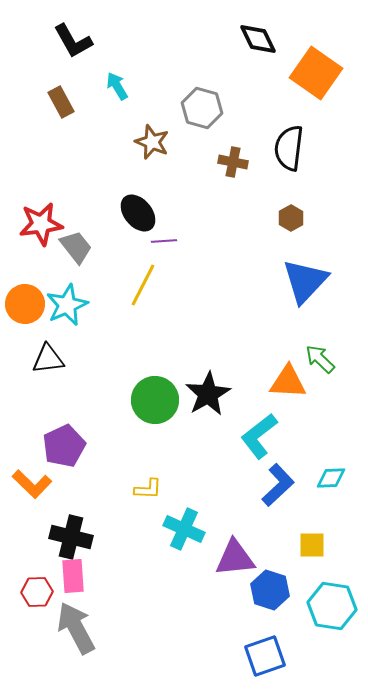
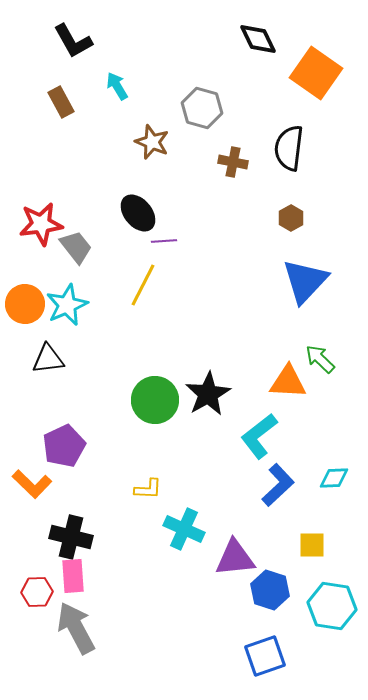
cyan diamond: moved 3 px right
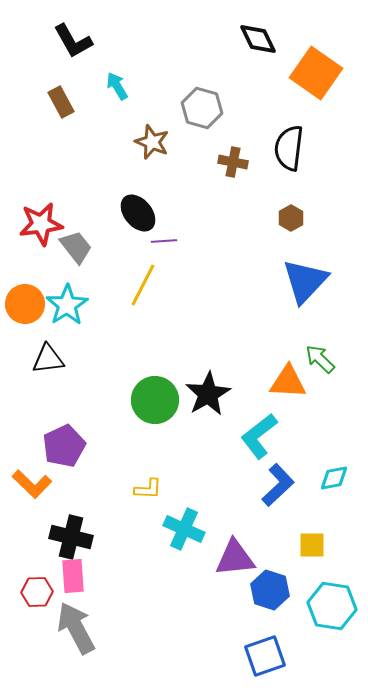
cyan star: rotated 9 degrees counterclockwise
cyan diamond: rotated 8 degrees counterclockwise
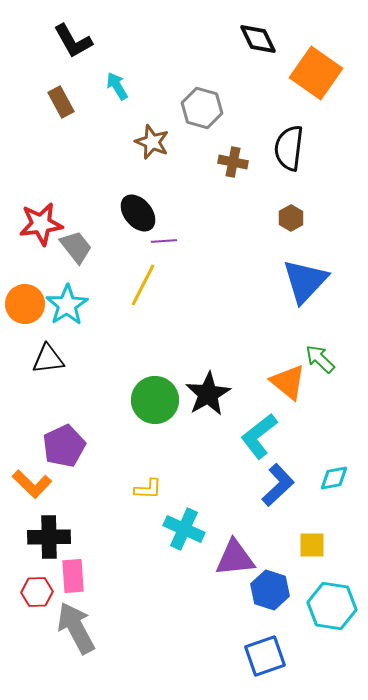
orange triangle: rotated 36 degrees clockwise
black cross: moved 22 px left; rotated 15 degrees counterclockwise
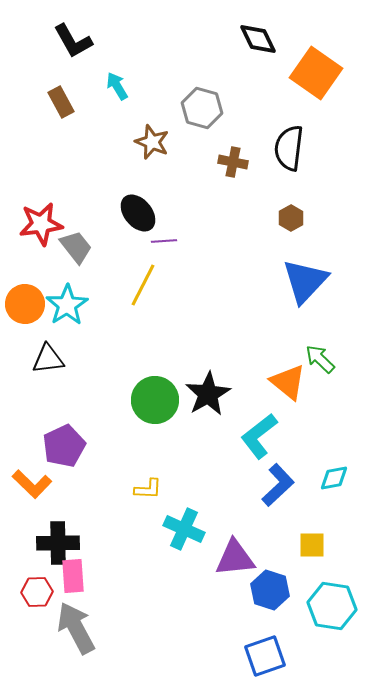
black cross: moved 9 px right, 6 px down
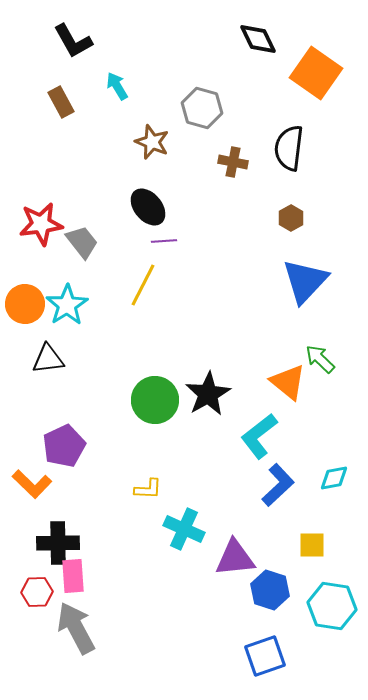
black ellipse: moved 10 px right, 6 px up
gray trapezoid: moved 6 px right, 5 px up
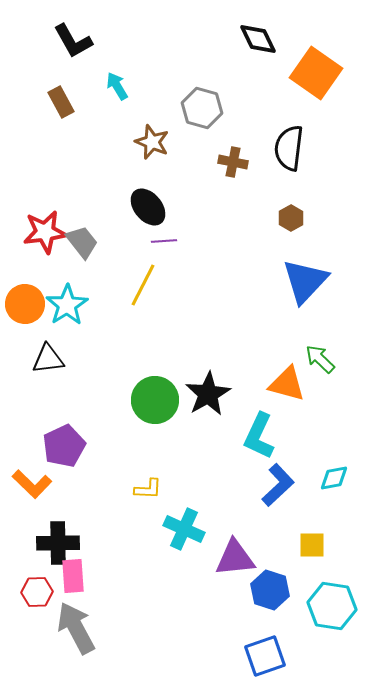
red star: moved 4 px right, 8 px down
orange triangle: moved 1 px left, 2 px down; rotated 24 degrees counterclockwise
cyan L-shape: rotated 27 degrees counterclockwise
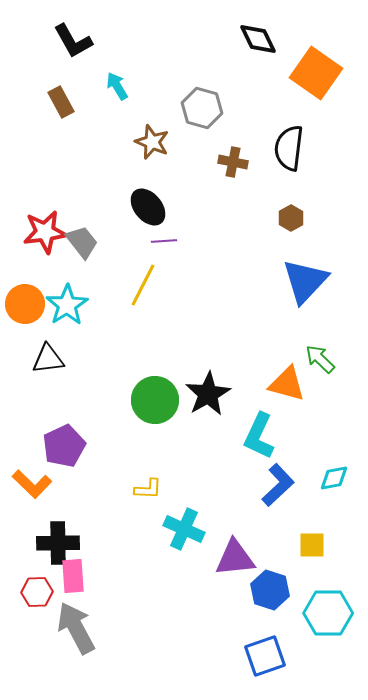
cyan hexagon: moved 4 px left, 7 px down; rotated 9 degrees counterclockwise
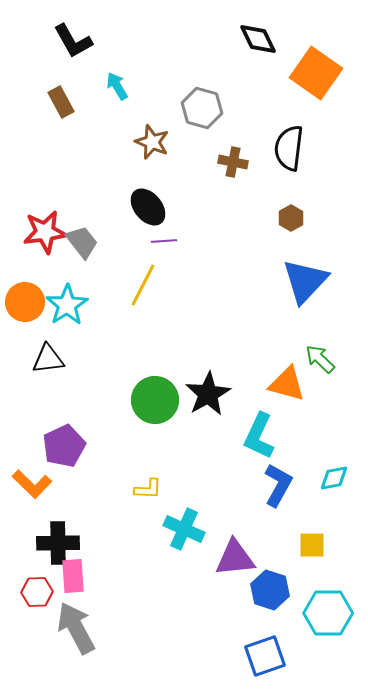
orange circle: moved 2 px up
blue L-shape: rotated 18 degrees counterclockwise
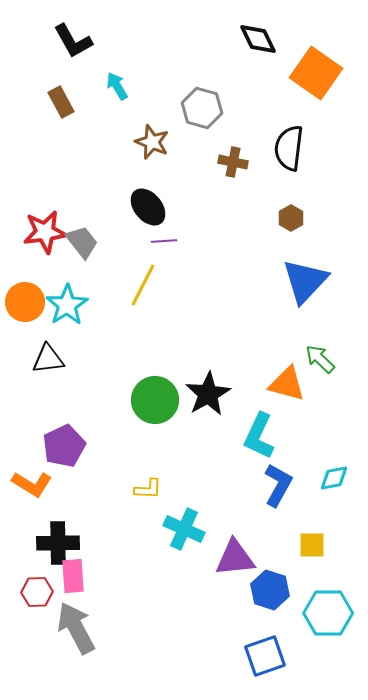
orange L-shape: rotated 12 degrees counterclockwise
